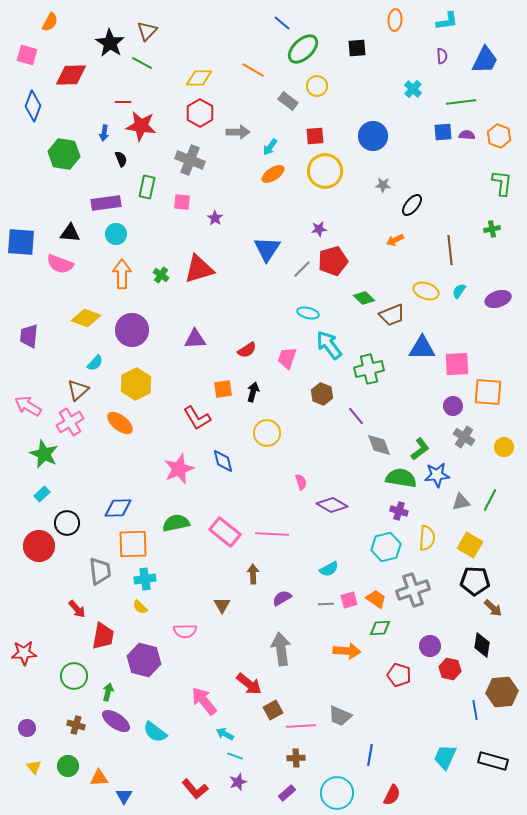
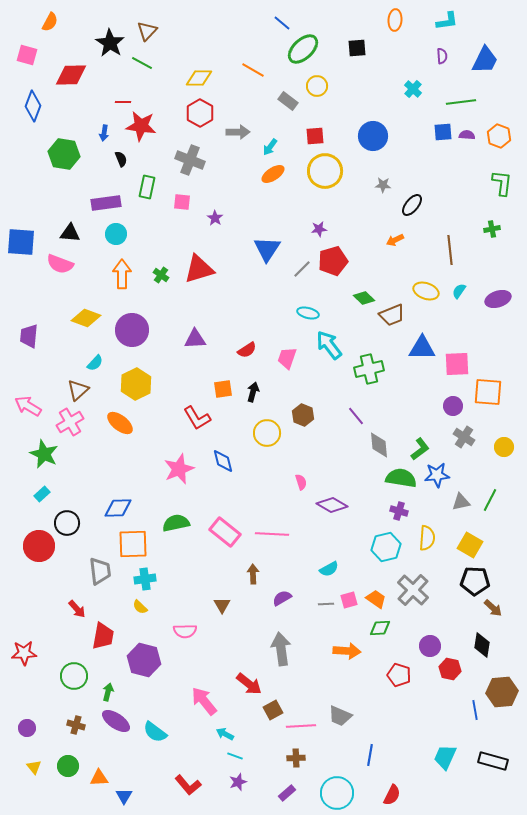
brown hexagon at (322, 394): moved 19 px left, 21 px down
gray diamond at (379, 445): rotated 16 degrees clockwise
gray cross at (413, 590): rotated 28 degrees counterclockwise
red L-shape at (195, 789): moved 7 px left, 4 px up
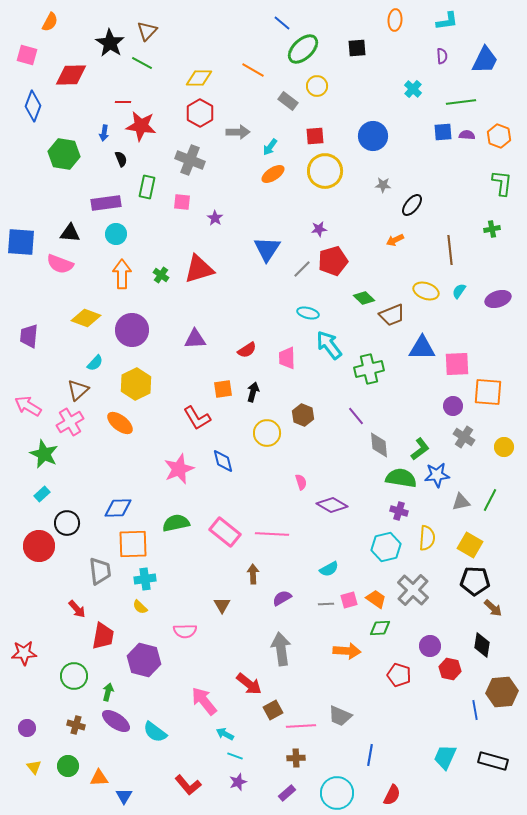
pink trapezoid at (287, 358): rotated 20 degrees counterclockwise
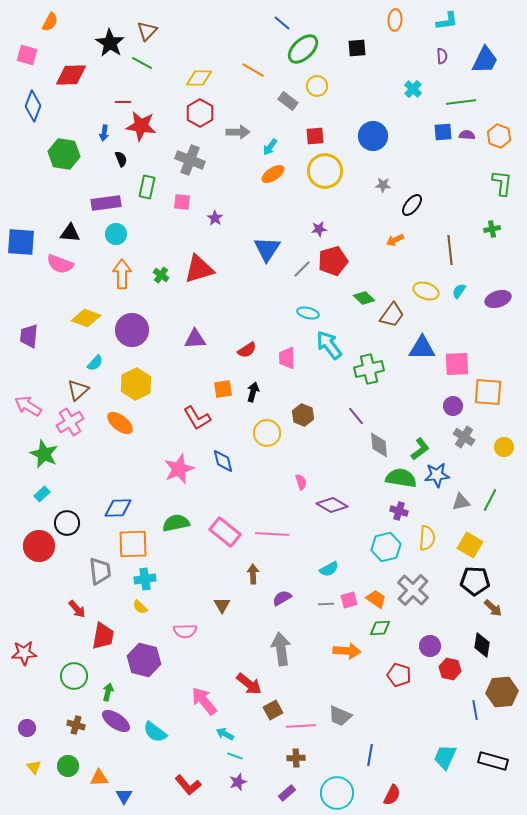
brown trapezoid at (392, 315): rotated 32 degrees counterclockwise
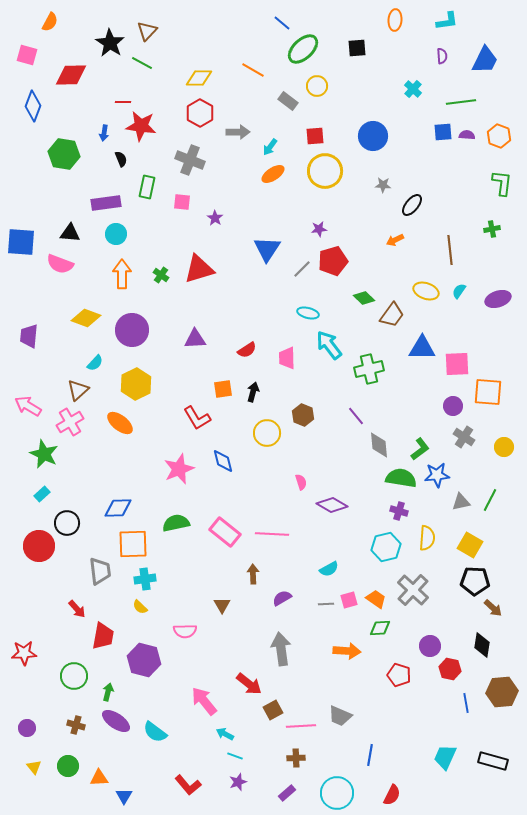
blue line at (475, 710): moved 9 px left, 7 px up
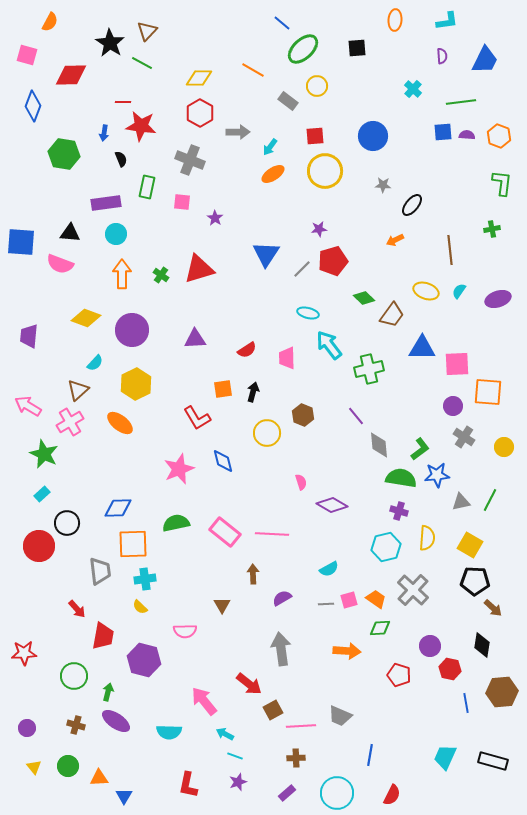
blue triangle at (267, 249): moved 1 px left, 5 px down
cyan semicircle at (155, 732): moved 14 px right; rotated 35 degrees counterclockwise
red L-shape at (188, 785): rotated 52 degrees clockwise
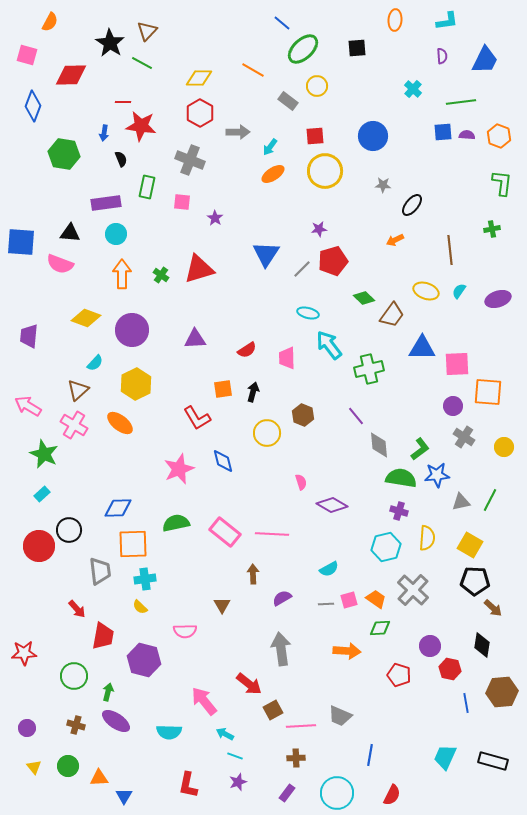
pink cross at (70, 422): moved 4 px right, 3 px down; rotated 28 degrees counterclockwise
black circle at (67, 523): moved 2 px right, 7 px down
purple rectangle at (287, 793): rotated 12 degrees counterclockwise
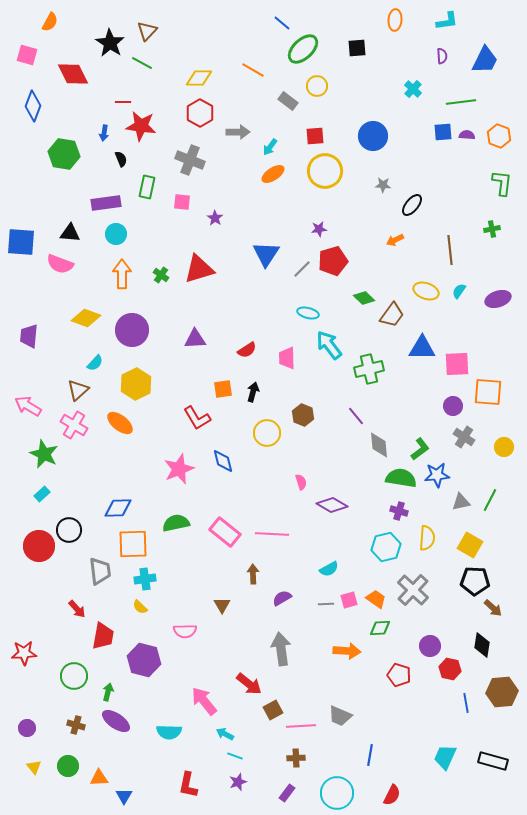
red diamond at (71, 75): moved 2 px right, 1 px up; rotated 64 degrees clockwise
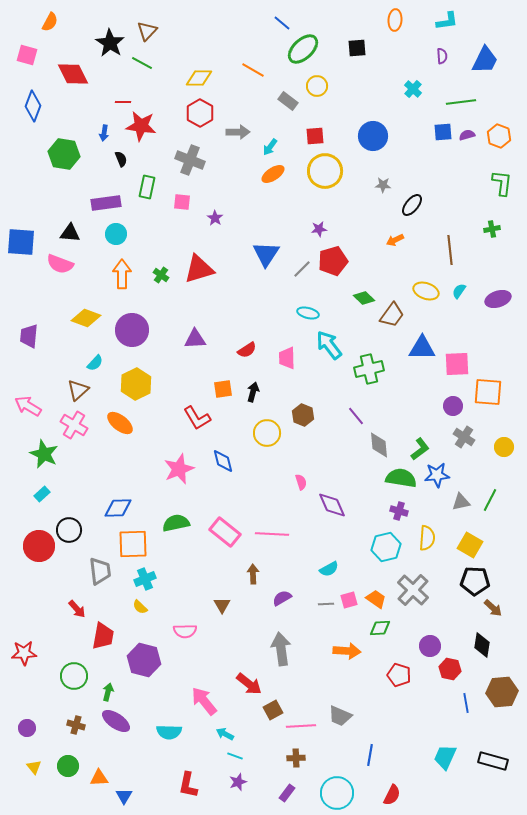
purple semicircle at (467, 135): rotated 21 degrees counterclockwise
purple diamond at (332, 505): rotated 36 degrees clockwise
cyan cross at (145, 579): rotated 15 degrees counterclockwise
